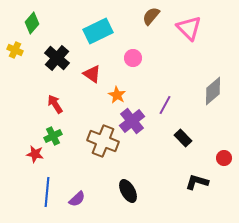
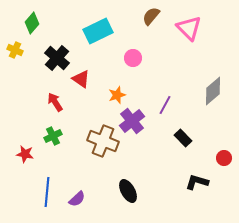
red triangle: moved 11 px left, 5 px down
orange star: rotated 24 degrees clockwise
red arrow: moved 2 px up
red star: moved 10 px left
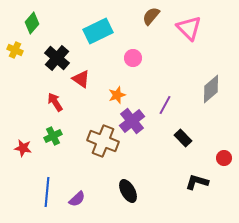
gray diamond: moved 2 px left, 2 px up
red star: moved 2 px left, 6 px up
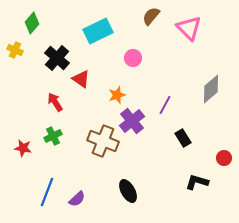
black rectangle: rotated 12 degrees clockwise
blue line: rotated 16 degrees clockwise
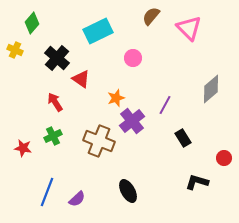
orange star: moved 1 px left, 3 px down
brown cross: moved 4 px left
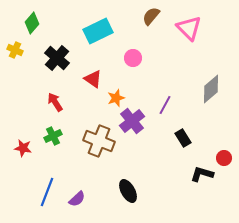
red triangle: moved 12 px right
black L-shape: moved 5 px right, 8 px up
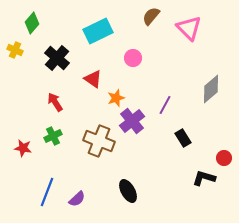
black L-shape: moved 2 px right, 4 px down
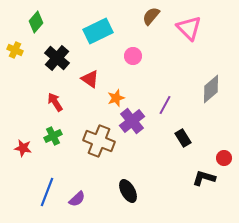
green diamond: moved 4 px right, 1 px up
pink circle: moved 2 px up
red triangle: moved 3 px left
